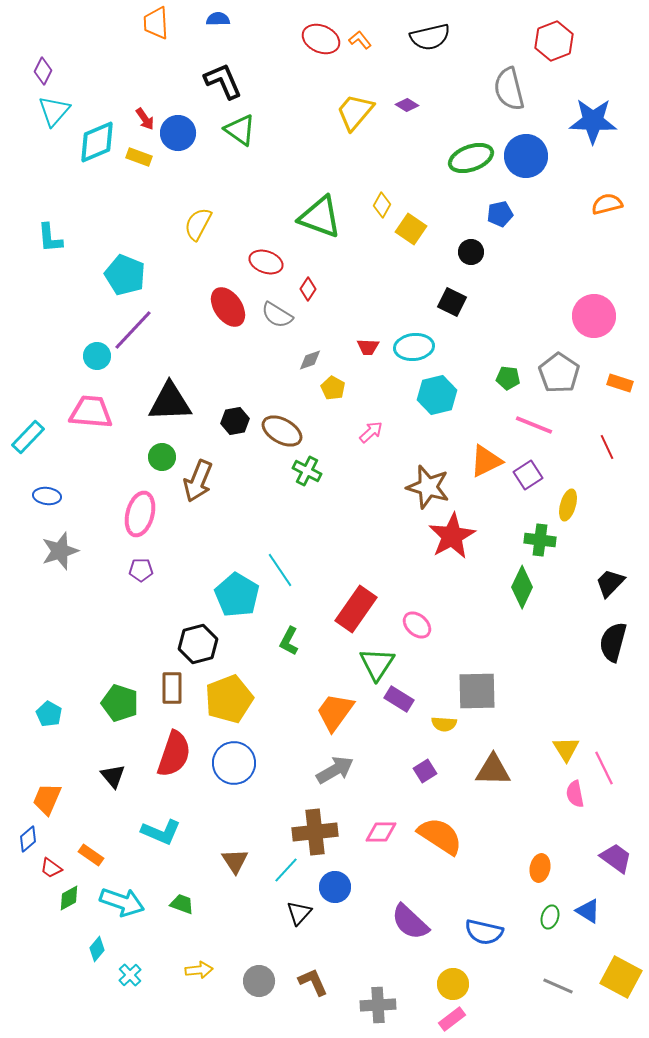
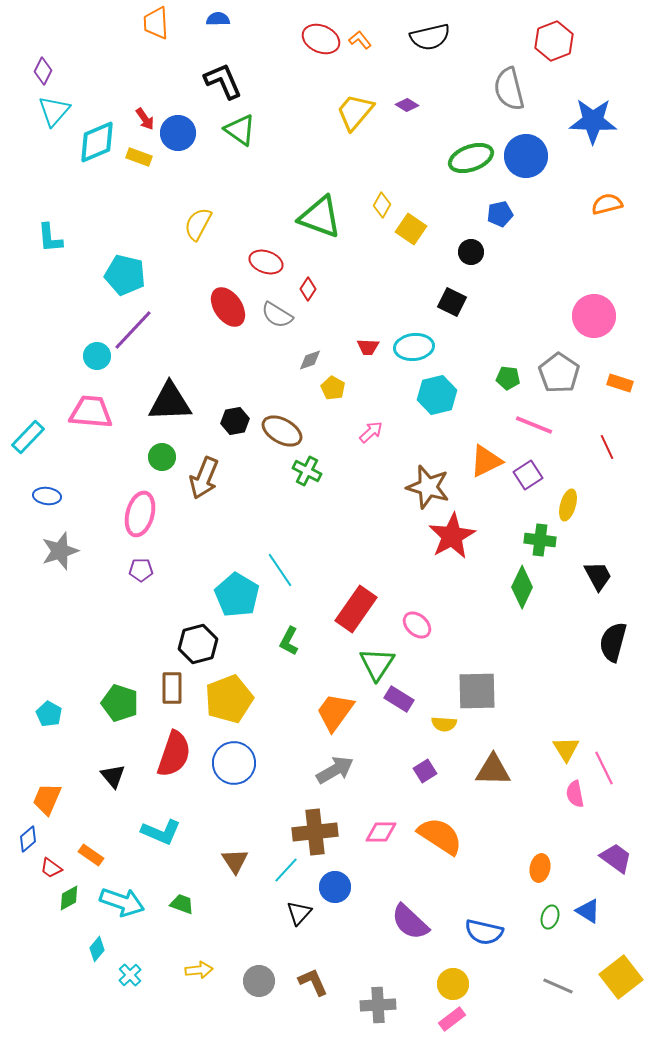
cyan pentagon at (125, 275): rotated 9 degrees counterclockwise
brown arrow at (198, 481): moved 6 px right, 3 px up
black trapezoid at (610, 583): moved 12 px left, 7 px up; rotated 108 degrees clockwise
yellow square at (621, 977): rotated 24 degrees clockwise
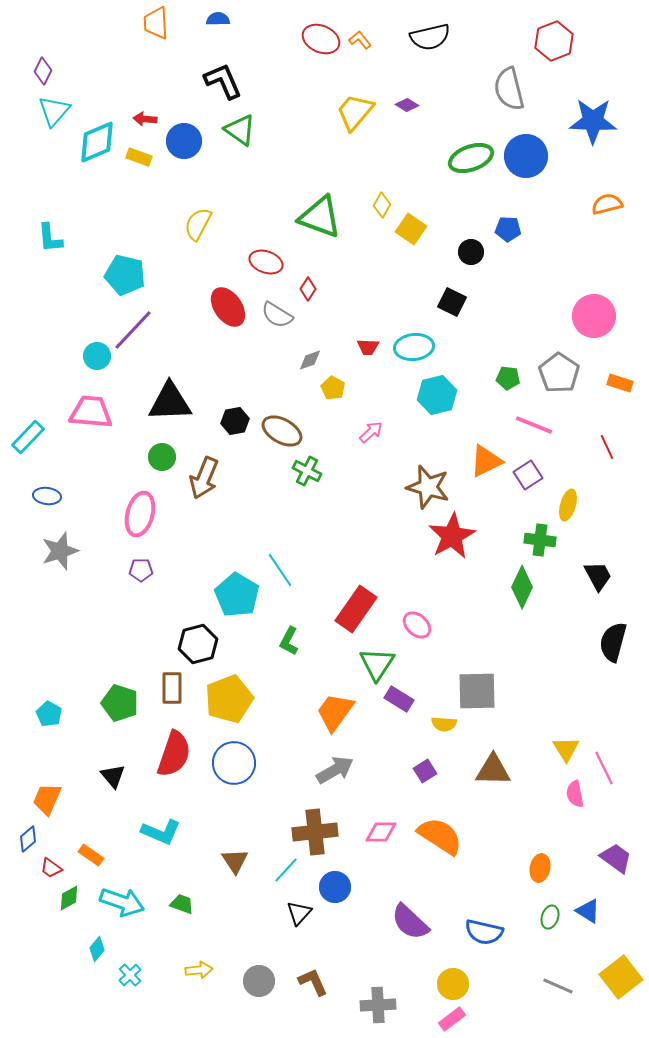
red arrow at (145, 119): rotated 130 degrees clockwise
blue circle at (178, 133): moved 6 px right, 8 px down
blue pentagon at (500, 214): moved 8 px right, 15 px down; rotated 15 degrees clockwise
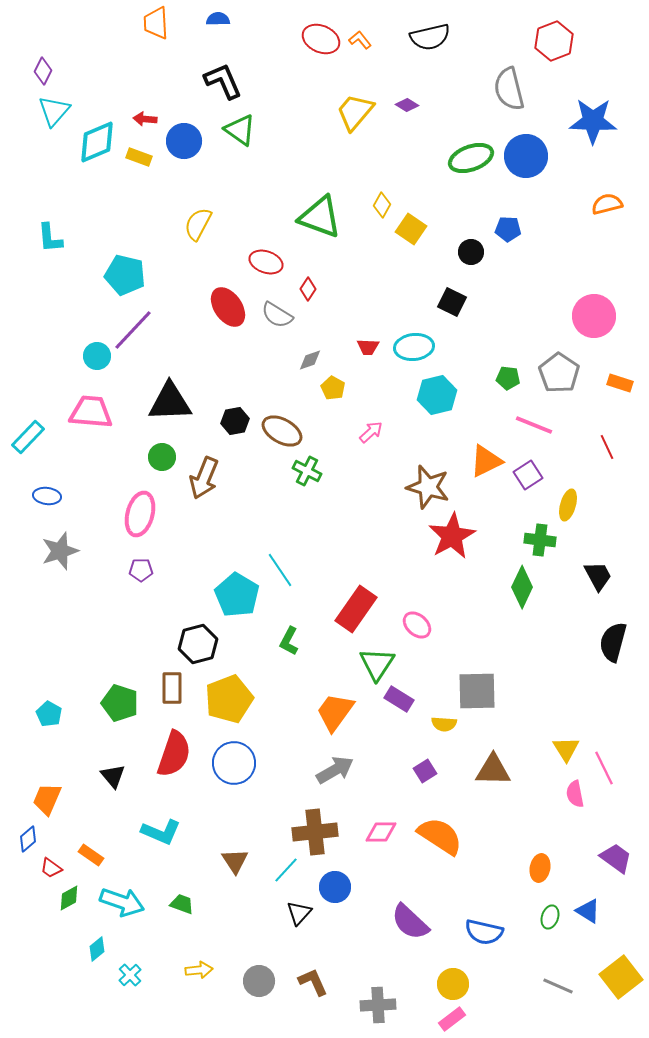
cyan diamond at (97, 949): rotated 10 degrees clockwise
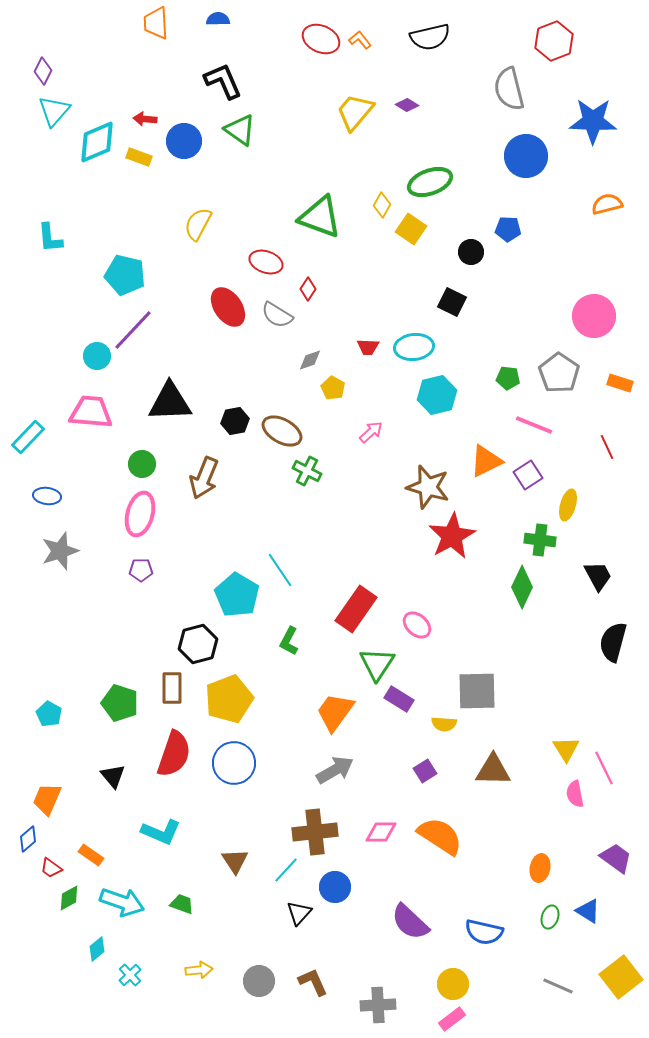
green ellipse at (471, 158): moved 41 px left, 24 px down
green circle at (162, 457): moved 20 px left, 7 px down
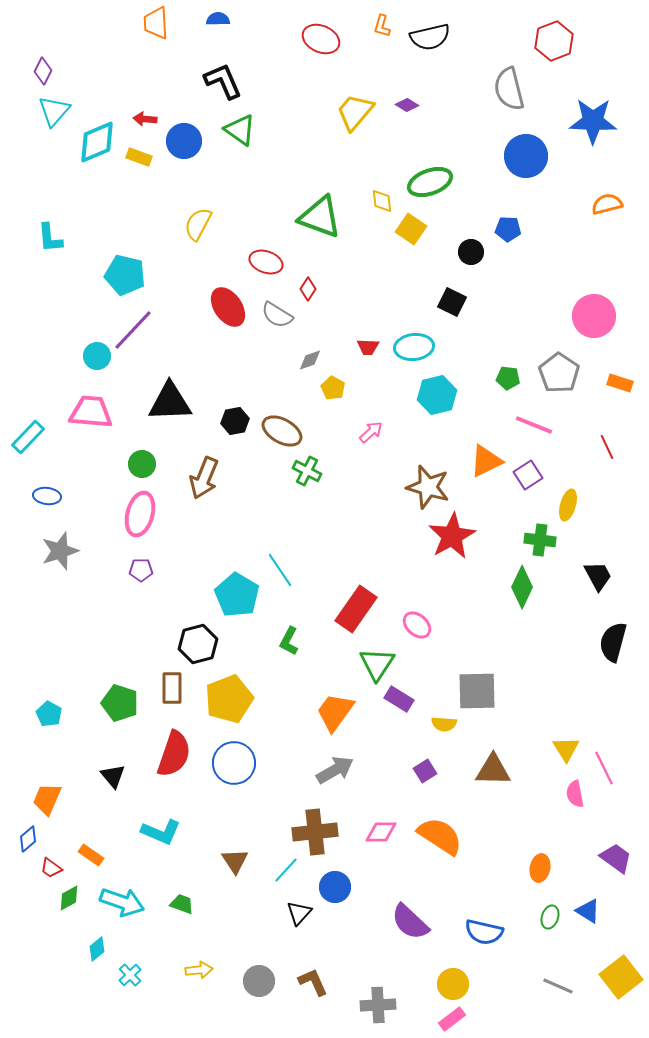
orange L-shape at (360, 40): moved 22 px right, 14 px up; rotated 125 degrees counterclockwise
yellow diamond at (382, 205): moved 4 px up; rotated 35 degrees counterclockwise
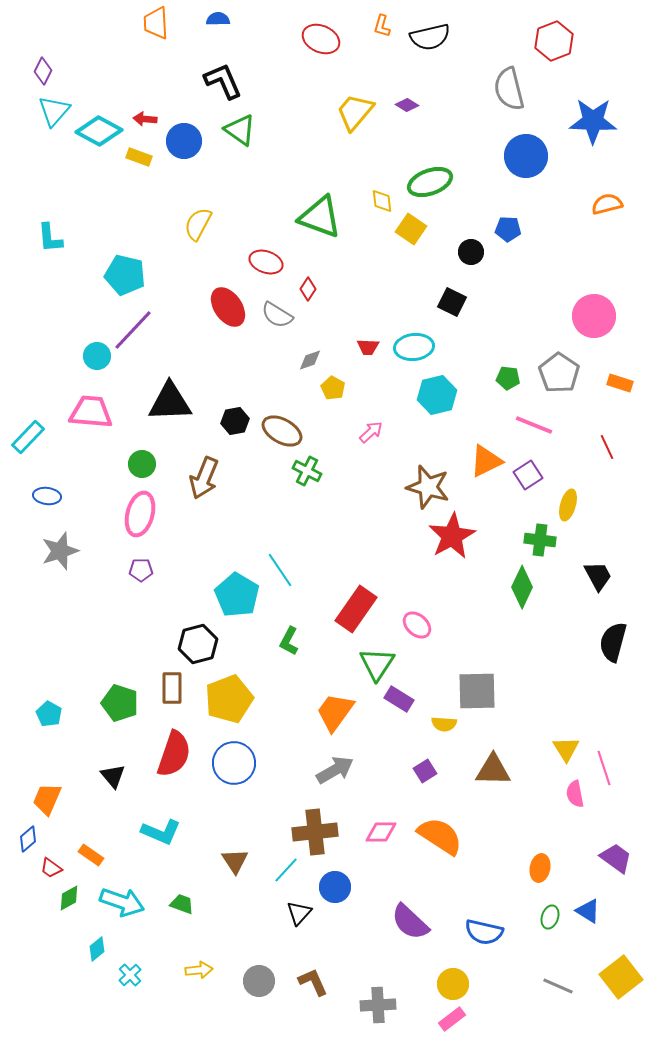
cyan diamond at (97, 142): moved 2 px right, 11 px up; rotated 51 degrees clockwise
pink line at (604, 768): rotated 8 degrees clockwise
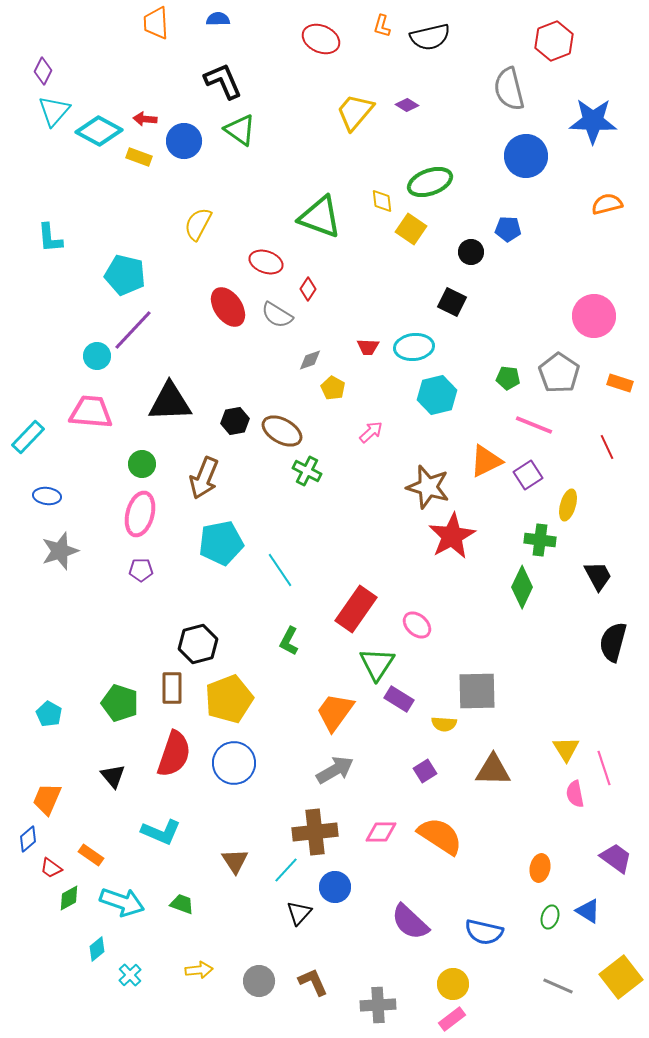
cyan pentagon at (237, 595): moved 16 px left, 52 px up; rotated 30 degrees clockwise
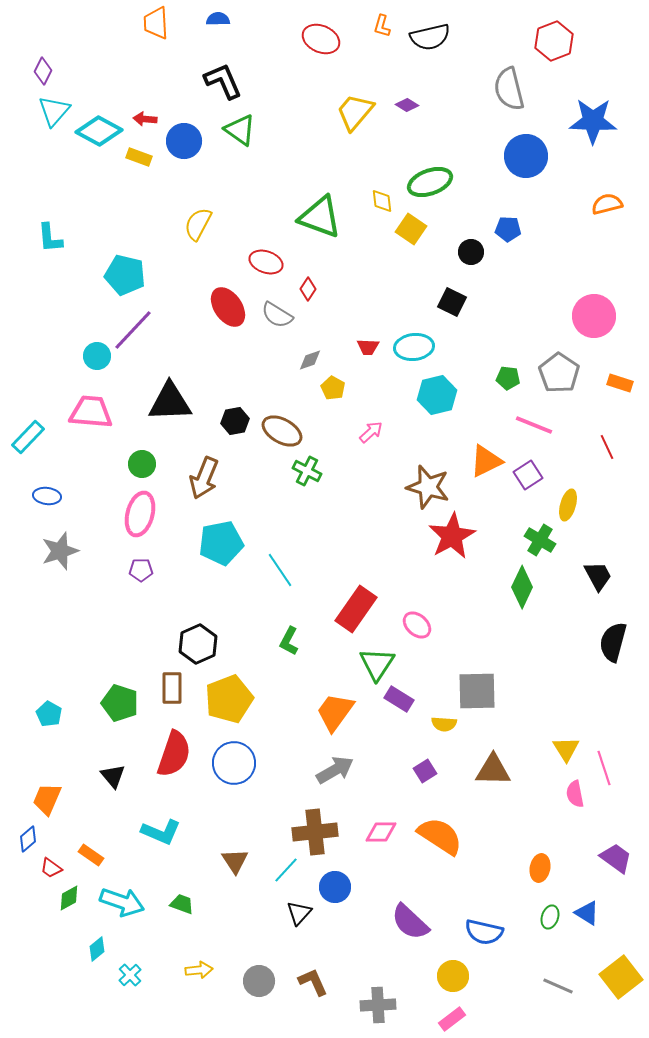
green cross at (540, 540): rotated 24 degrees clockwise
black hexagon at (198, 644): rotated 9 degrees counterclockwise
blue triangle at (588, 911): moved 1 px left, 2 px down
yellow circle at (453, 984): moved 8 px up
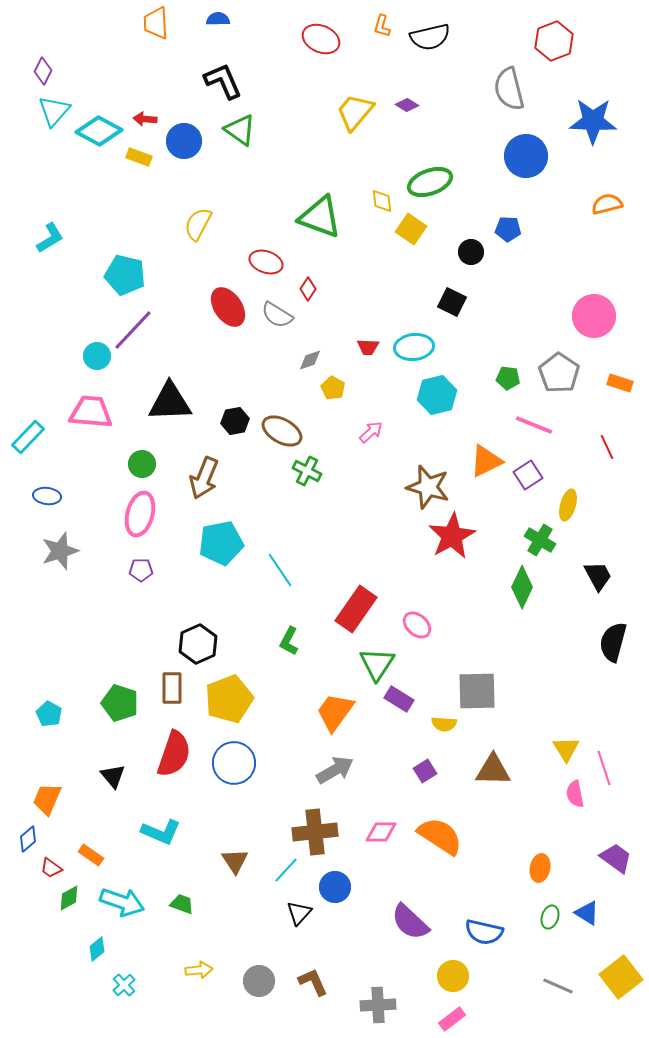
cyan L-shape at (50, 238): rotated 116 degrees counterclockwise
cyan cross at (130, 975): moved 6 px left, 10 px down
